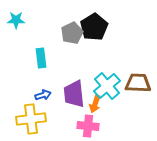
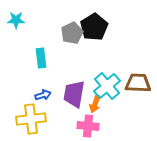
purple trapezoid: rotated 16 degrees clockwise
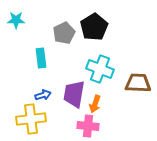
gray pentagon: moved 8 px left
cyan cross: moved 7 px left, 17 px up; rotated 28 degrees counterclockwise
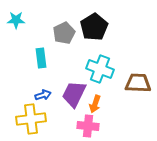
purple trapezoid: rotated 16 degrees clockwise
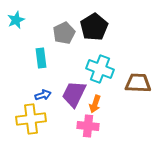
cyan star: rotated 24 degrees counterclockwise
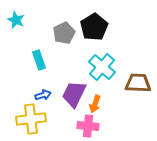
cyan star: rotated 24 degrees counterclockwise
cyan rectangle: moved 2 px left, 2 px down; rotated 12 degrees counterclockwise
cyan cross: moved 2 px right, 2 px up; rotated 20 degrees clockwise
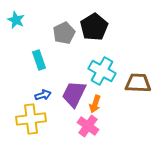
cyan cross: moved 4 px down; rotated 12 degrees counterclockwise
pink cross: rotated 30 degrees clockwise
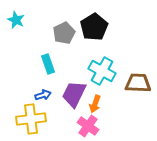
cyan rectangle: moved 9 px right, 4 px down
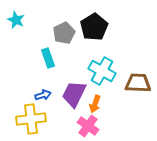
cyan rectangle: moved 6 px up
